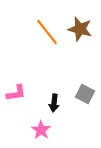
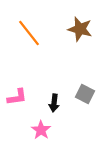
orange line: moved 18 px left, 1 px down
pink L-shape: moved 1 px right, 4 px down
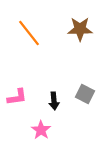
brown star: rotated 15 degrees counterclockwise
black arrow: moved 2 px up; rotated 12 degrees counterclockwise
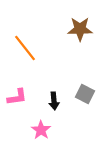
orange line: moved 4 px left, 15 px down
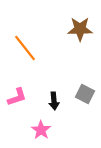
pink L-shape: rotated 10 degrees counterclockwise
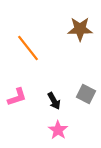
orange line: moved 3 px right
gray square: moved 1 px right
black arrow: rotated 24 degrees counterclockwise
pink star: moved 17 px right
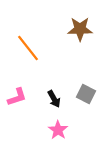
black arrow: moved 2 px up
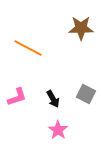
brown star: moved 1 px right, 1 px up
orange line: rotated 24 degrees counterclockwise
black arrow: moved 1 px left
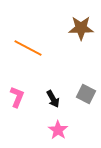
pink L-shape: rotated 50 degrees counterclockwise
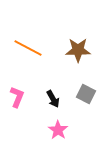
brown star: moved 3 px left, 22 px down
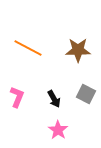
black arrow: moved 1 px right
